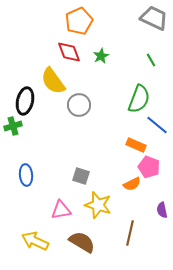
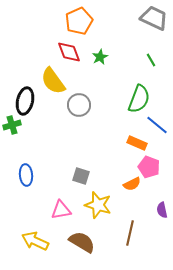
green star: moved 1 px left, 1 px down
green cross: moved 1 px left, 1 px up
orange rectangle: moved 1 px right, 2 px up
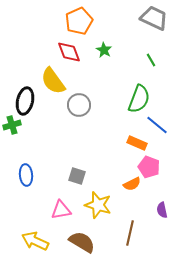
green star: moved 4 px right, 7 px up; rotated 14 degrees counterclockwise
gray square: moved 4 px left
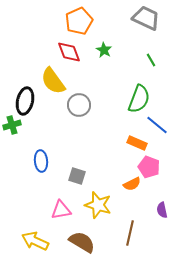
gray trapezoid: moved 8 px left
blue ellipse: moved 15 px right, 14 px up
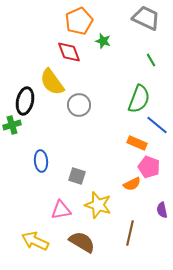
green star: moved 1 px left, 9 px up; rotated 14 degrees counterclockwise
yellow semicircle: moved 1 px left, 1 px down
